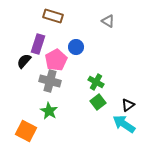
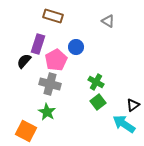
gray cross: moved 3 px down
black triangle: moved 5 px right
green star: moved 2 px left, 1 px down
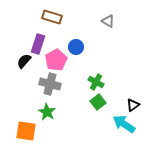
brown rectangle: moved 1 px left, 1 px down
orange square: rotated 20 degrees counterclockwise
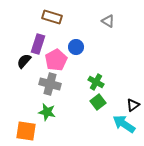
green star: rotated 18 degrees counterclockwise
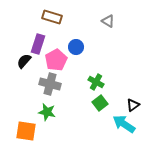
green square: moved 2 px right, 1 px down
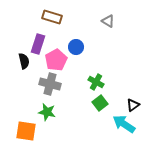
black semicircle: rotated 126 degrees clockwise
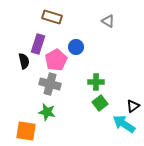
green cross: rotated 28 degrees counterclockwise
black triangle: moved 1 px down
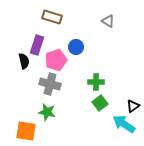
purple rectangle: moved 1 px left, 1 px down
pink pentagon: rotated 10 degrees clockwise
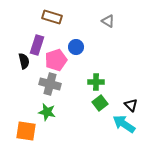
black triangle: moved 2 px left, 1 px up; rotated 40 degrees counterclockwise
